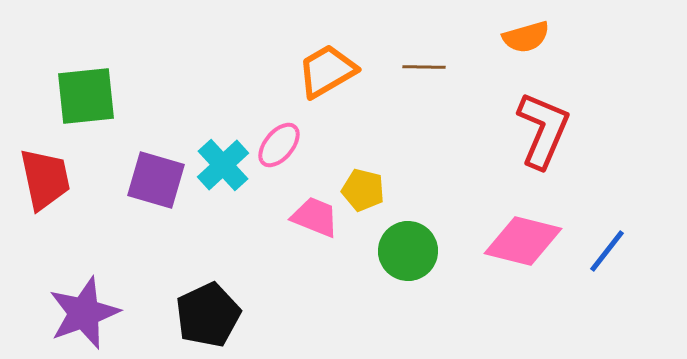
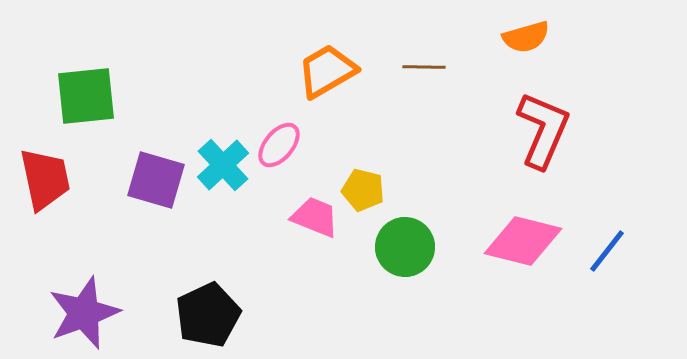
green circle: moved 3 px left, 4 px up
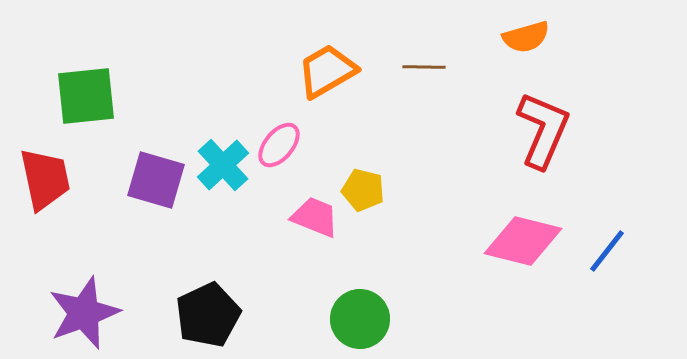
green circle: moved 45 px left, 72 px down
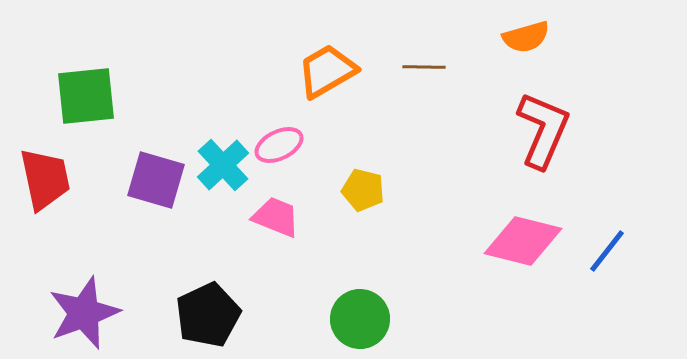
pink ellipse: rotated 24 degrees clockwise
pink trapezoid: moved 39 px left
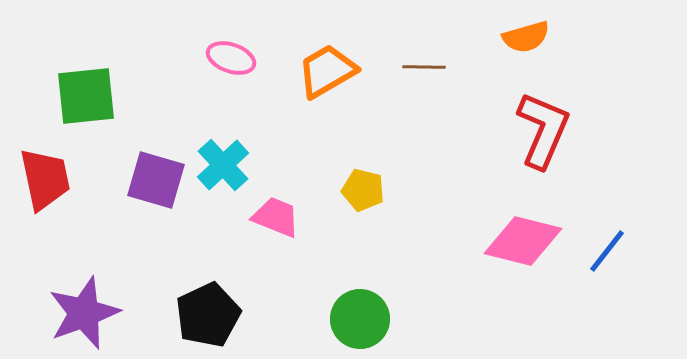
pink ellipse: moved 48 px left, 87 px up; rotated 45 degrees clockwise
